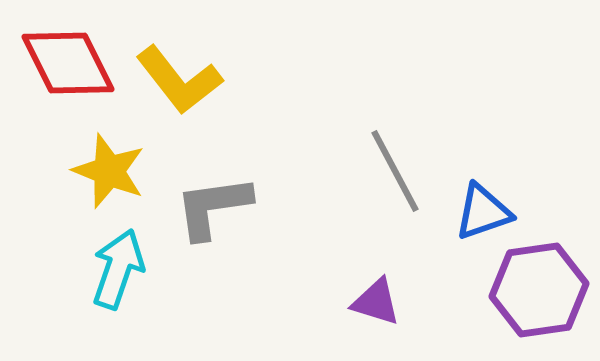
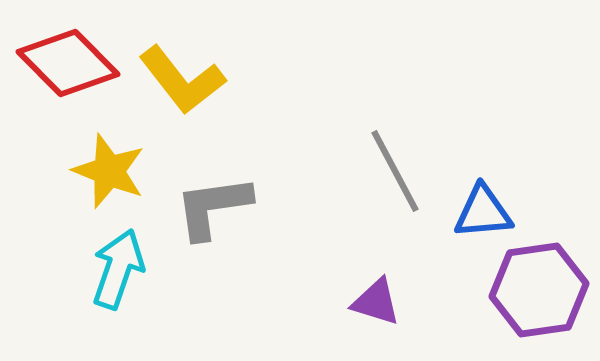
red diamond: rotated 18 degrees counterclockwise
yellow L-shape: moved 3 px right
blue triangle: rotated 14 degrees clockwise
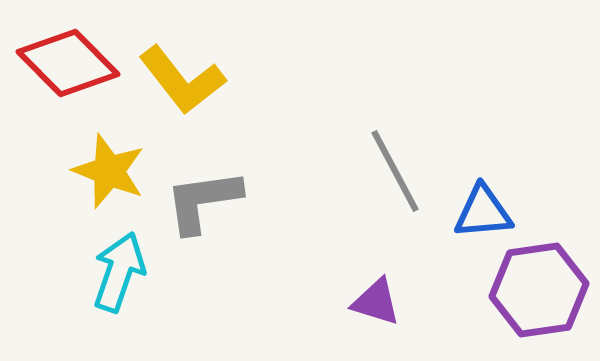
gray L-shape: moved 10 px left, 6 px up
cyan arrow: moved 1 px right, 3 px down
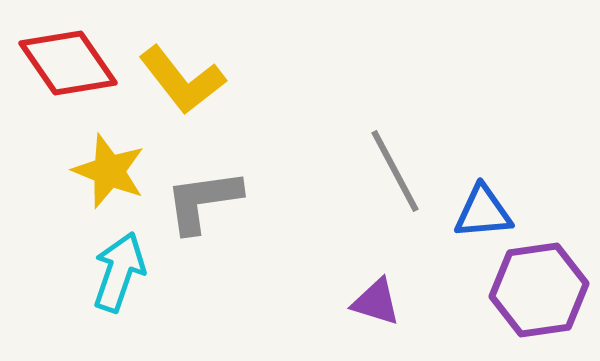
red diamond: rotated 10 degrees clockwise
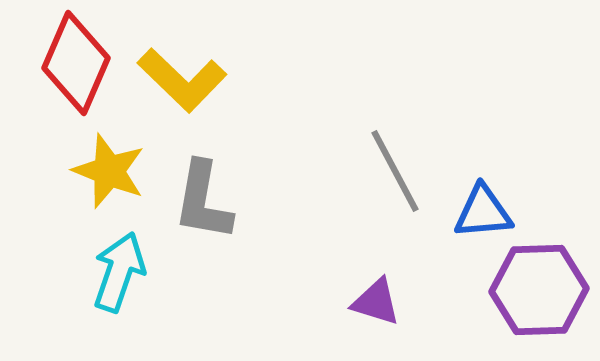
red diamond: moved 8 px right; rotated 58 degrees clockwise
yellow L-shape: rotated 8 degrees counterclockwise
gray L-shape: rotated 72 degrees counterclockwise
purple hexagon: rotated 6 degrees clockwise
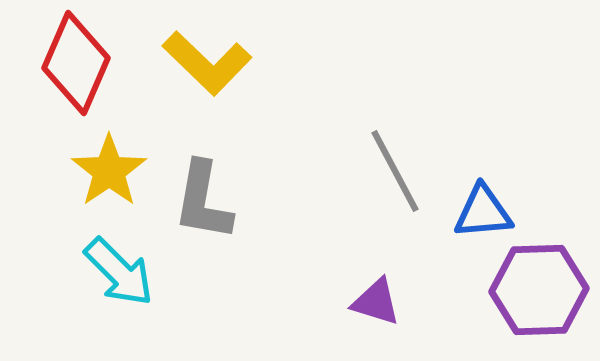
yellow L-shape: moved 25 px right, 17 px up
yellow star: rotated 16 degrees clockwise
cyan arrow: rotated 116 degrees clockwise
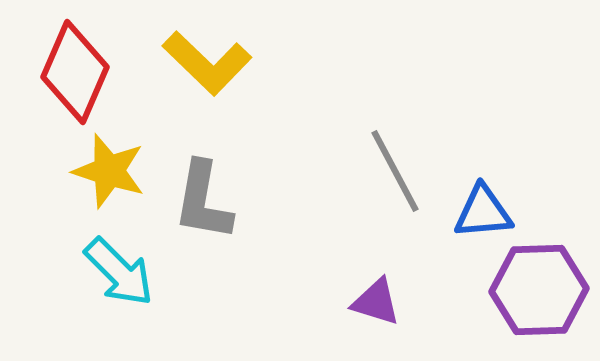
red diamond: moved 1 px left, 9 px down
yellow star: rotated 20 degrees counterclockwise
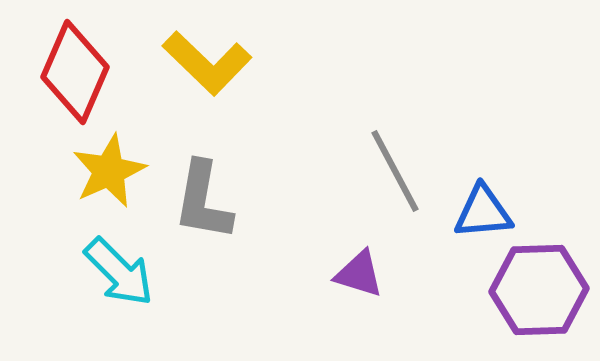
yellow star: rotated 30 degrees clockwise
purple triangle: moved 17 px left, 28 px up
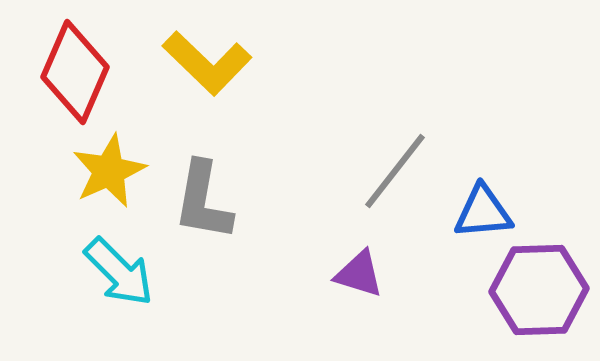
gray line: rotated 66 degrees clockwise
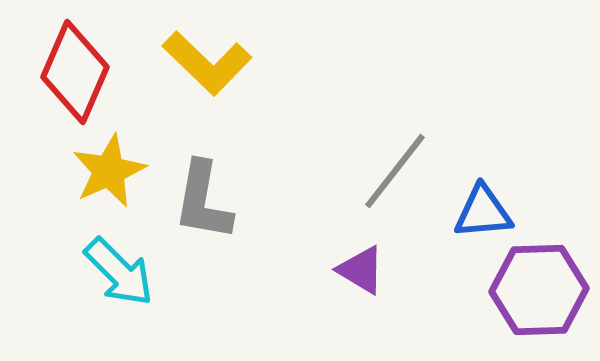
purple triangle: moved 2 px right, 4 px up; rotated 14 degrees clockwise
